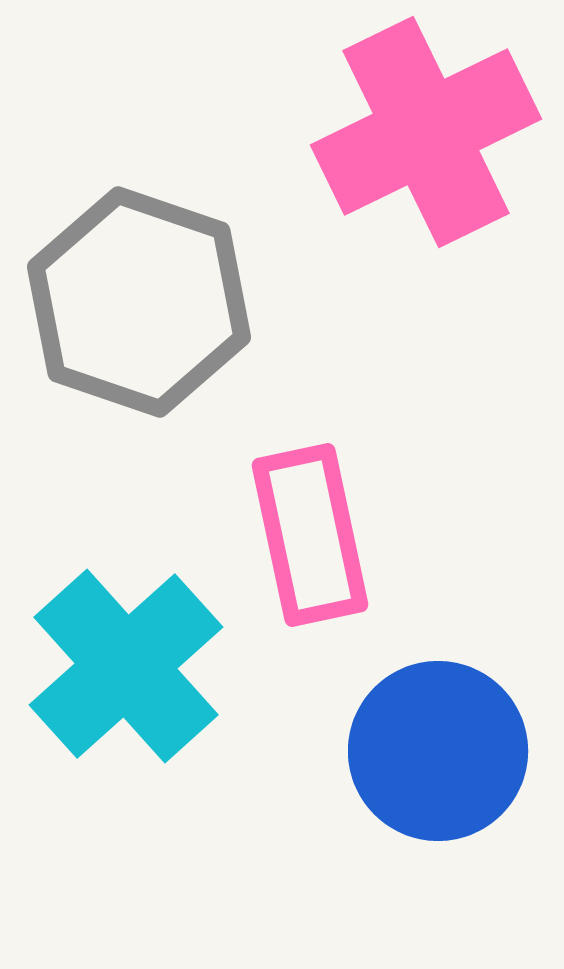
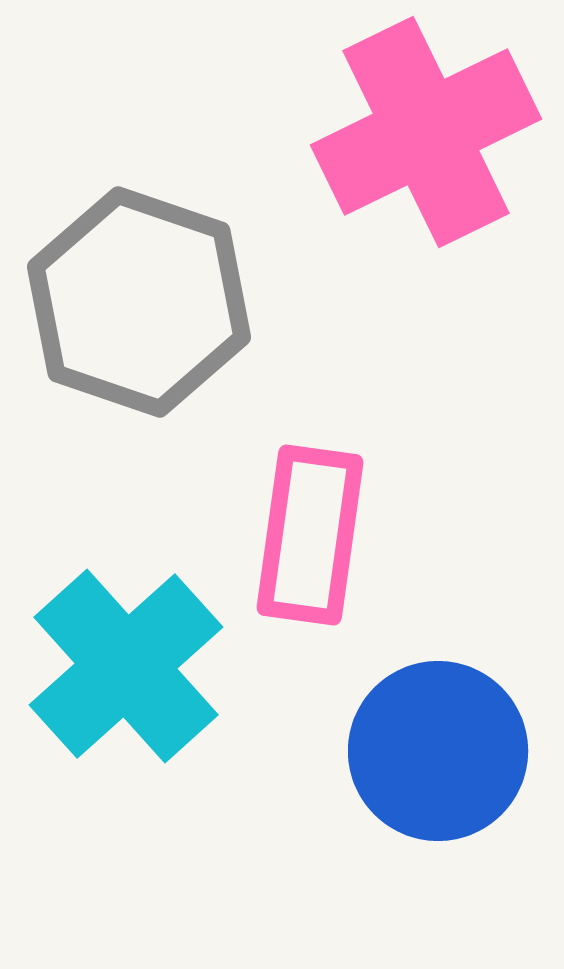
pink rectangle: rotated 20 degrees clockwise
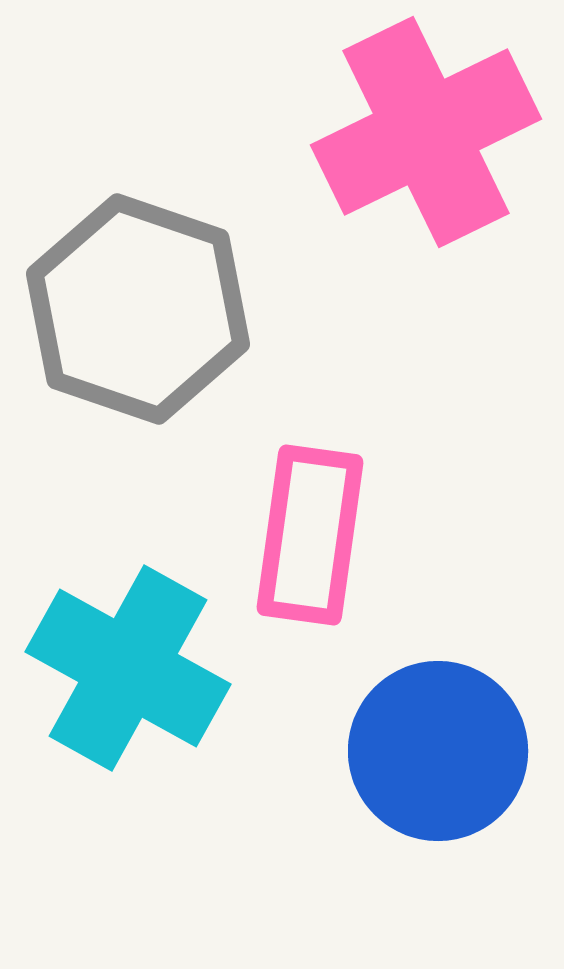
gray hexagon: moved 1 px left, 7 px down
cyan cross: moved 2 px right, 2 px down; rotated 19 degrees counterclockwise
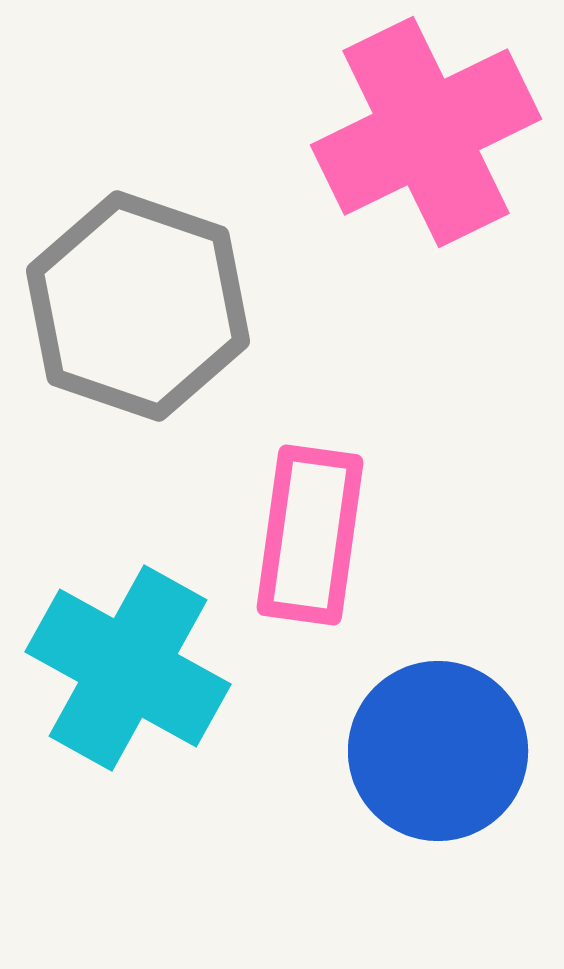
gray hexagon: moved 3 px up
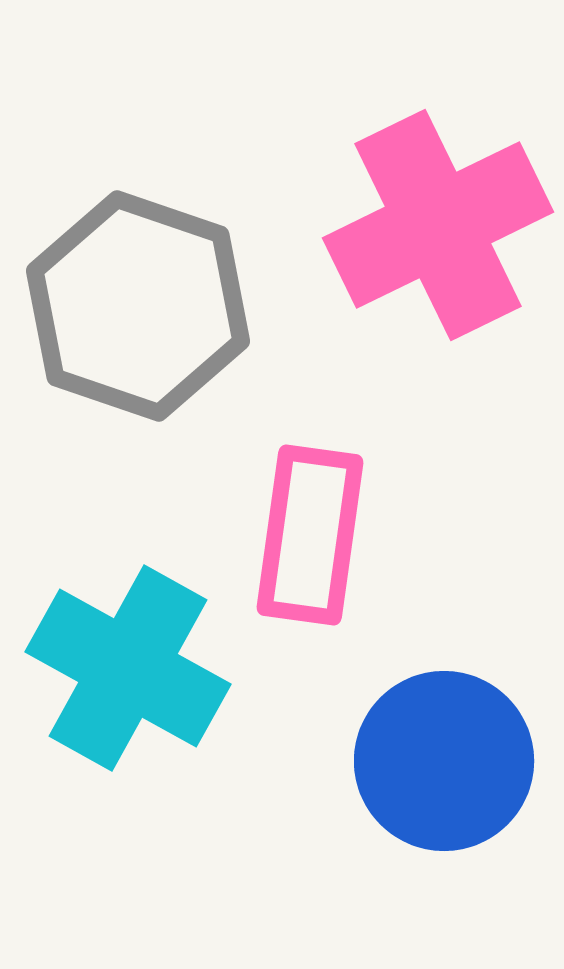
pink cross: moved 12 px right, 93 px down
blue circle: moved 6 px right, 10 px down
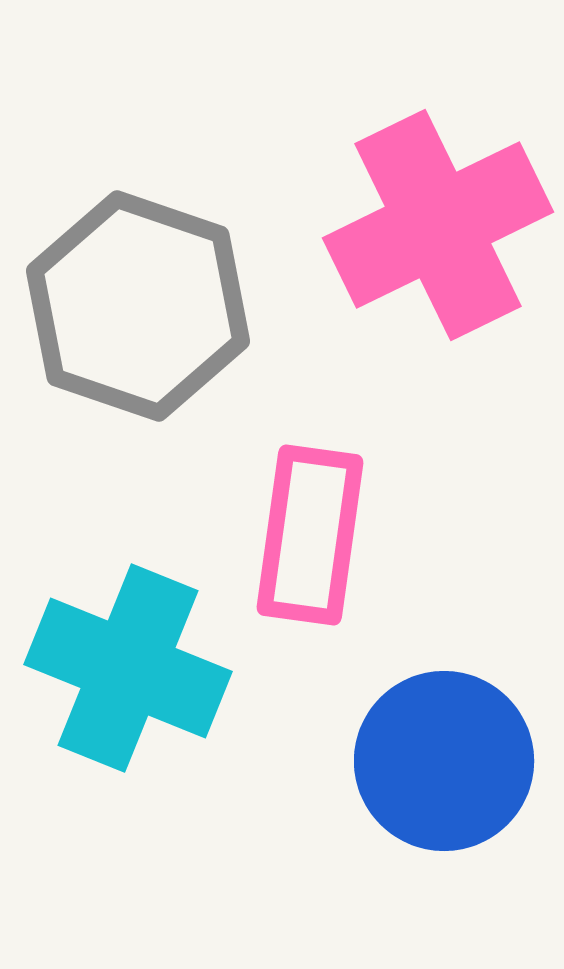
cyan cross: rotated 7 degrees counterclockwise
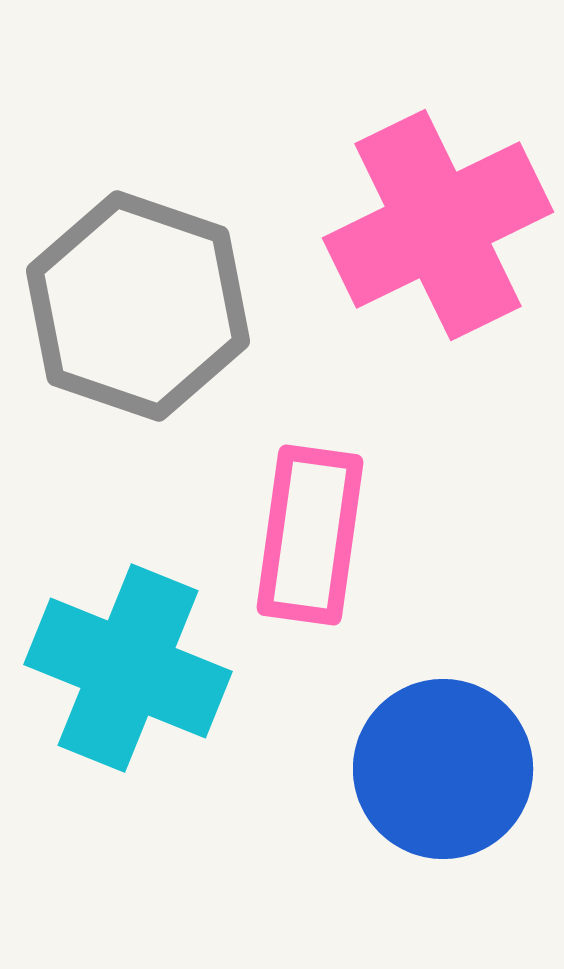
blue circle: moved 1 px left, 8 px down
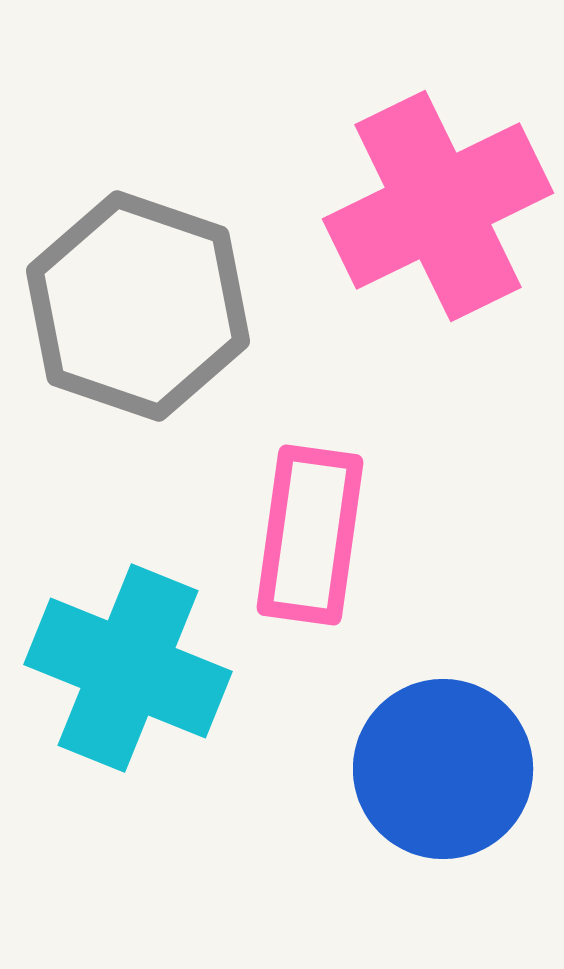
pink cross: moved 19 px up
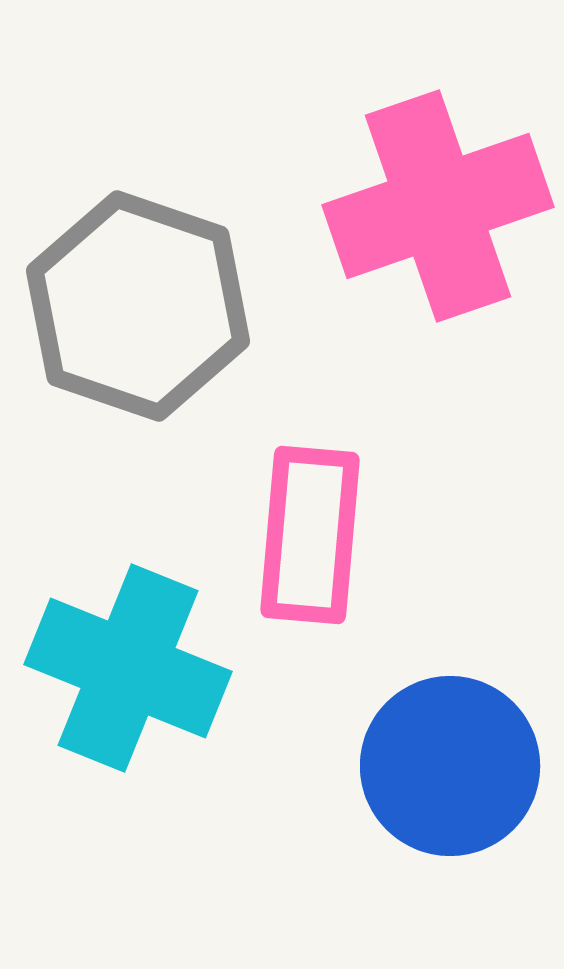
pink cross: rotated 7 degrees clockwise
pink rectangle: rotated 3 degrees counterclockwise
blue circle: moved 7 px right, 3 px up
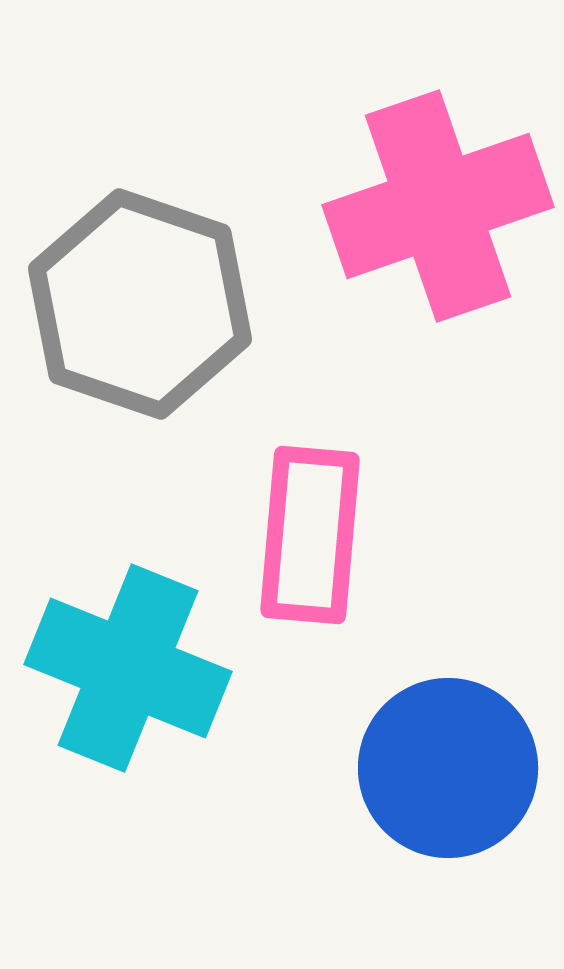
gray hexagon: moved 2 px right, 2 px up
blue circle: moved 2 px left, 2 px down
